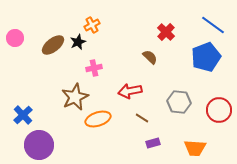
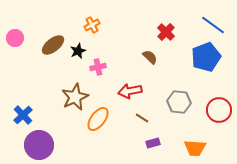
black star: moved 9 px down
pink cross: moved 4 px right, 1 px up
orange ellipse: rotated 35 degrees counterclockwise
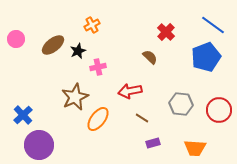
pink circle: moved 1 px right, 1 px down
gray hexagon: moved 2 px right, 2 px down
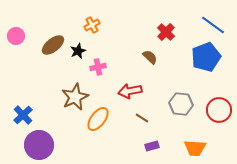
pink circle: moved 3 px up
purple rectangle: moved 1 px left, 3 px down
